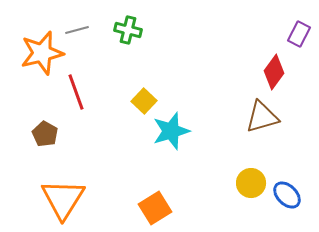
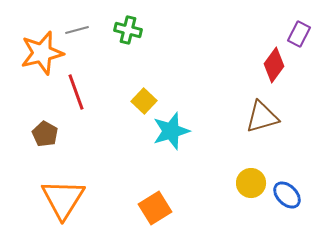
red diamond: moved 7 px up
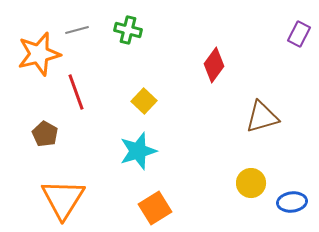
orange star: moved 3 px left, 1 px down
red diamond: moved 60 px left
cyan star: moved 33 px left, 20 px down
blue ellipse: moved 5 px right, 7 px down; rotated 52 degrees counterclockwise
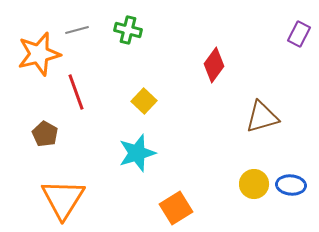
cyan star: moved 1 px left, 2 px down
yellow circle: moved 3 px right, 1 px down
blue ellipse: moved 1 px left, 17 px up; rotated 12 degrees clockwise
orange square: moved 21 px right
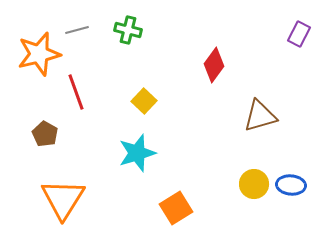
brown triangle: moved 2 px left, 1 px up
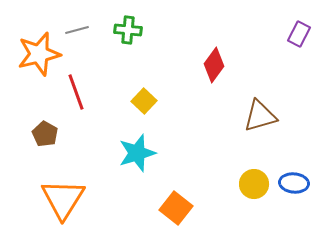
green cross: rotated 8 degrees counterclockwise
blue ellipse: moved 3 px right, 2 px up
orange square: rotated 20 degrees counterclockwise
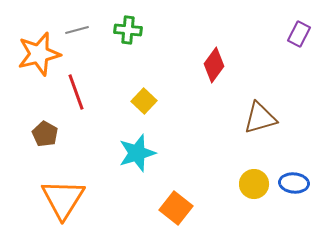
brown triangle: moved 2 px down
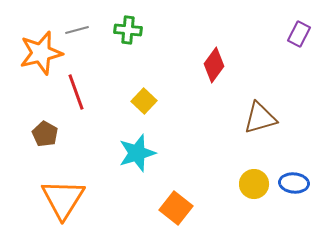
orange star: moved 2 px right, 1 px up
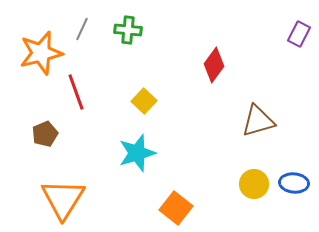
gray line: moved 5 px right, 1 px up; rotated 50 degrees counterclockwise
brown triangle: moved 2 px left, 3 px down
brown pentagon: rotated 20 degrees clockwise
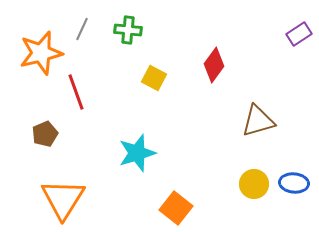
purple rectangle: rotated 30 degrees clockwise
yellow square: moved 10 px right, 23 px up; rotated 15 degrees counterclockwise
